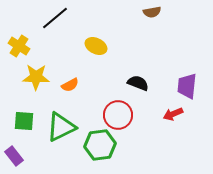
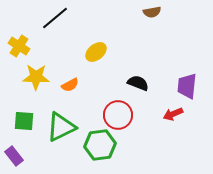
yellow ellipse: moved 6 px down; rotated 65 degrees counterclockwise
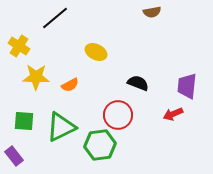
yellow ellipse: rotated 65 degrees clockwise
